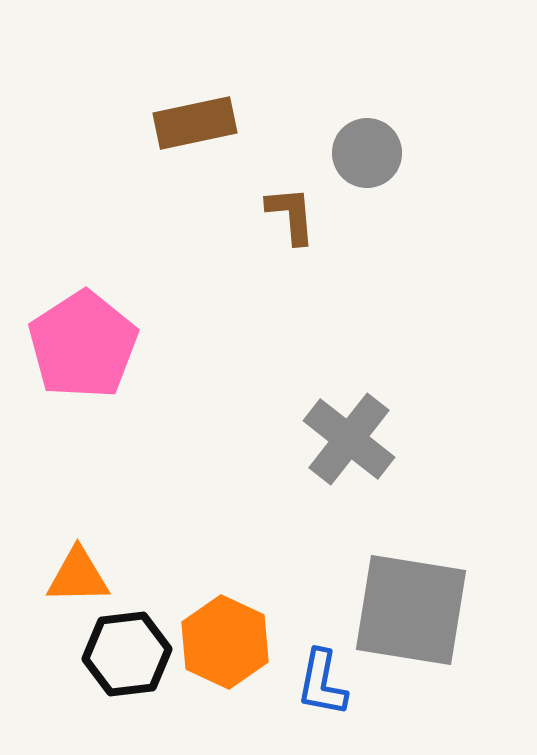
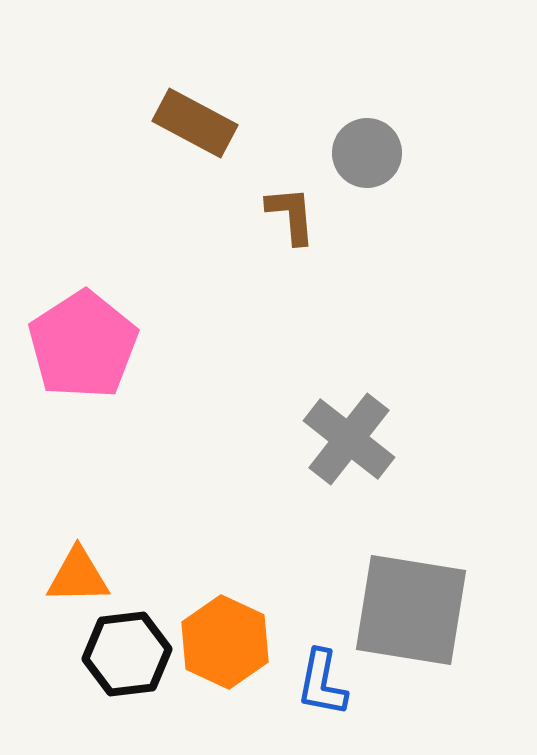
brown rectangle: rotated 40 degrees clockwise
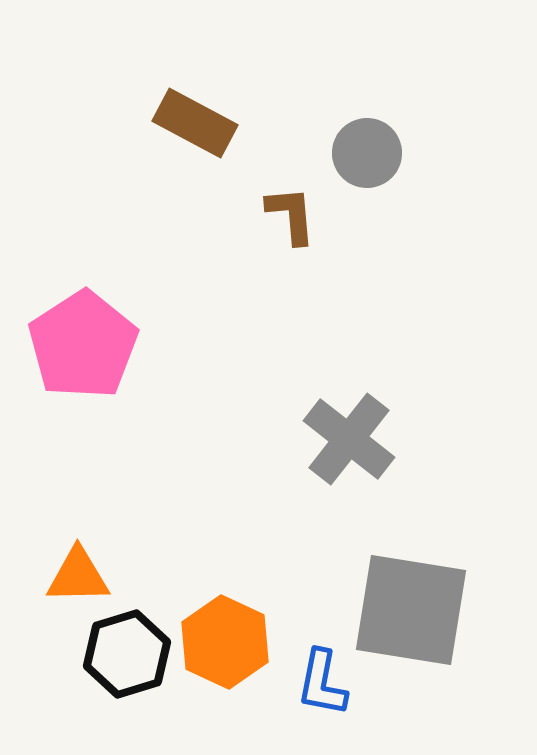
black hexagon: rotated 10 degrees counterclockwise
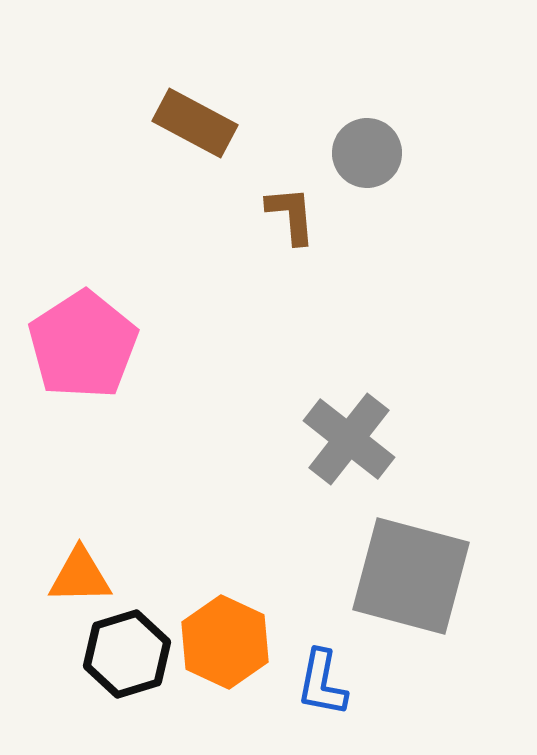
orange triangle: moved 2 px right
gray square: moved 34 px up; rotated 6 degrees clockwise
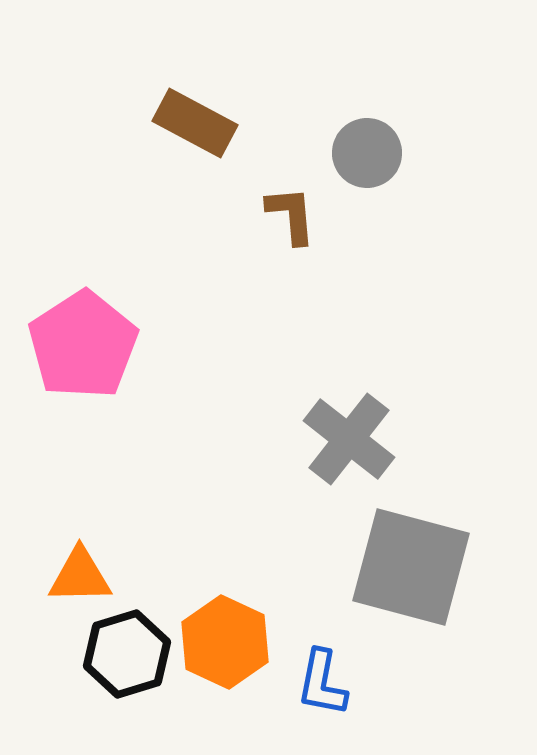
gray square: moved 9 px up
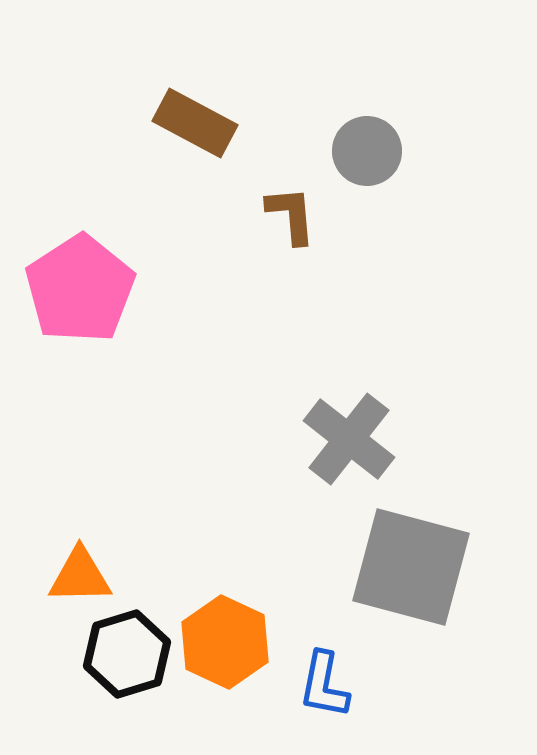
gray circle: moved 2 px up
pink pentagon: moved 3 px left, 56 px up
blue L-shape: moved 2 px right, 2 px down
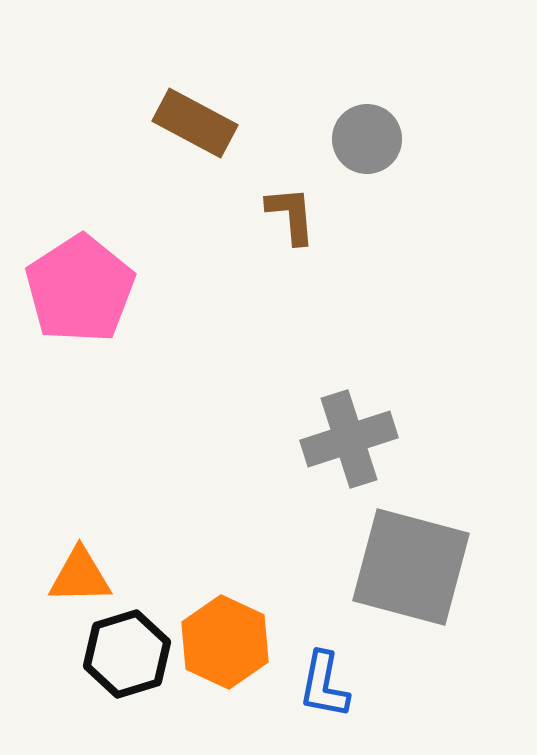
gray circle: moved 12 px up
gray cross: rotated 34 degrees clockwise
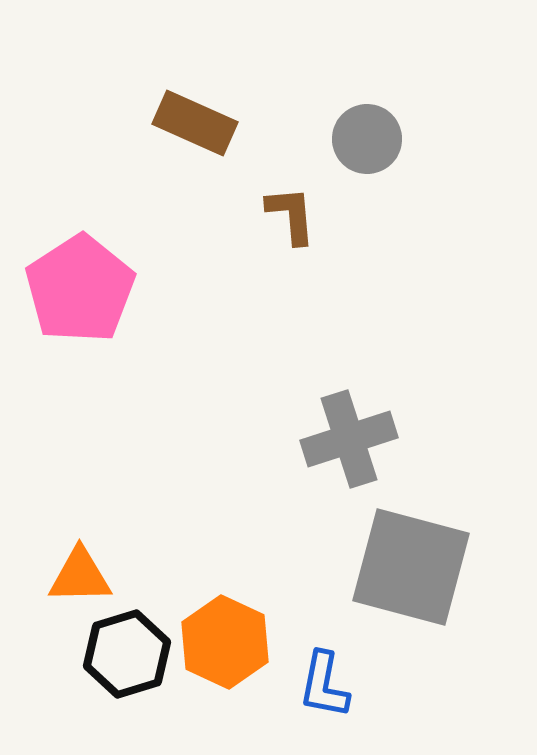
brown rectangle: rotated 4 degrees counterclockwise
